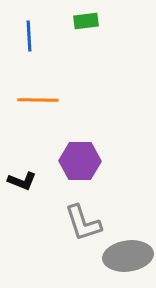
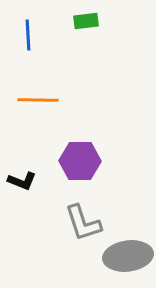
blue line: moved 1 px left, 1 px up
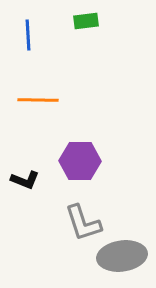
black L-shape: moved 3 px right, 1 px up
gray ellipse: moved 6 px left
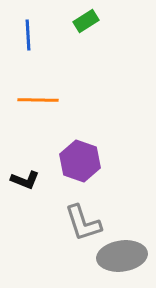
green rectangle: rotated 25 degrees counterclockwise
purple hexagon: rotated 18 degrees clockwise
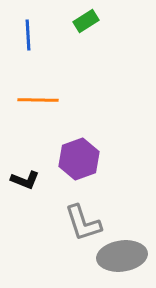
purple hexagon: moved 1 px left, 2 px up; rotated 21 degrees clockwise
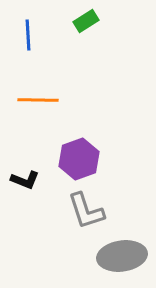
gray L-shape: moved 3 px right, 12 px up
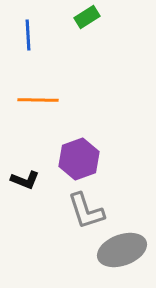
green rectangle: moved 1 px right, 4 px up
gray ellipse: moved 6 px up; rotated 12 degrees counterclockwise
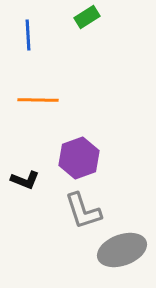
purple hexagon: moved 1 px up
gray L-shape: moved 3 px left
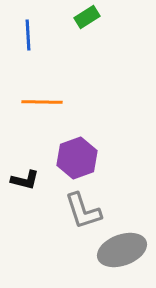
orange line: moved 4 px right, 2 px down
purple hexagon: moved 2 px left
black L-shape: rotated 8 degrees counterclockwise
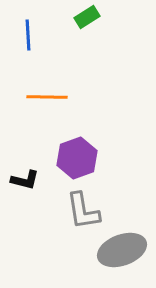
orange line: moved 5 px right, 5 px up
gray L-shape: rotated 9 degrees clockwise
